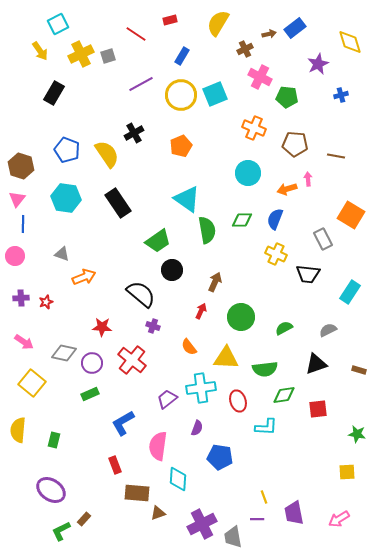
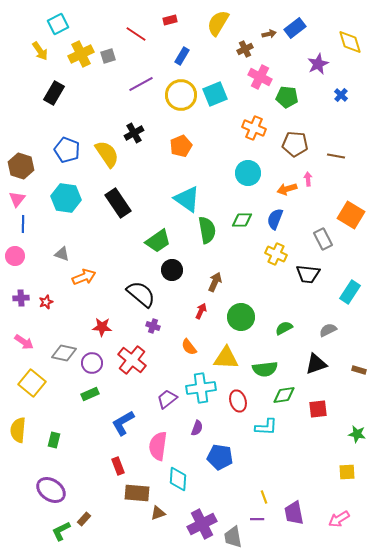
blue cross at (341, 95): rotated 32 degrees counterclockwise
red rectangle at (115, 465): moved 3 px right, 1 px down
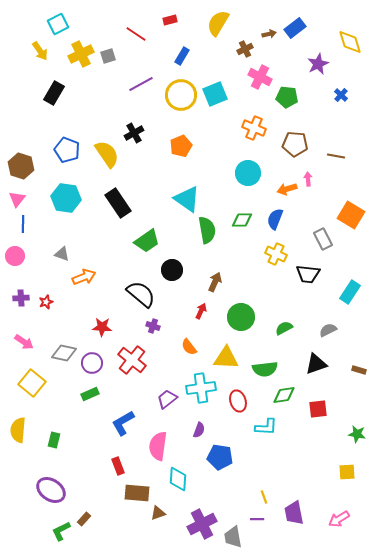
green trapezoid at (158, 241): moved 11 px left
purple semicircle at (197, 428): moved 2 px right, 2 px down
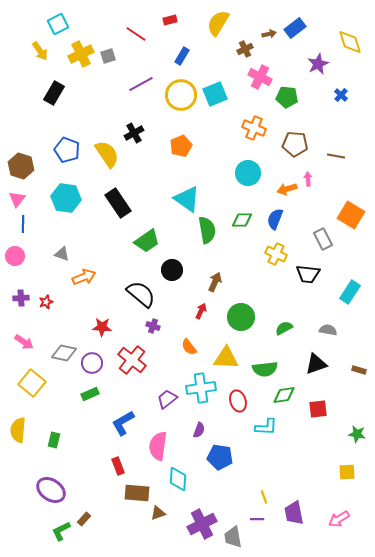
gray semicircle at (328, 330): rotated 36 degrees clockwise
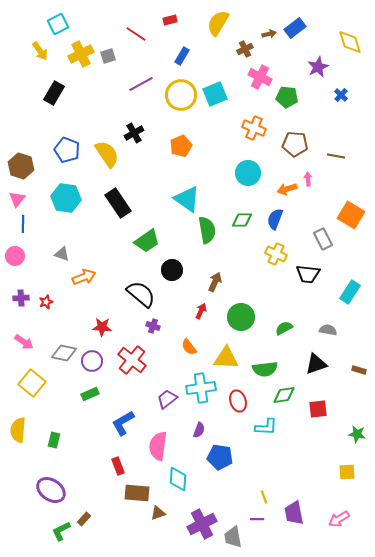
purple star at (318, 64): moved 3 px down
purple circle at (92, 363): moved 2 px up
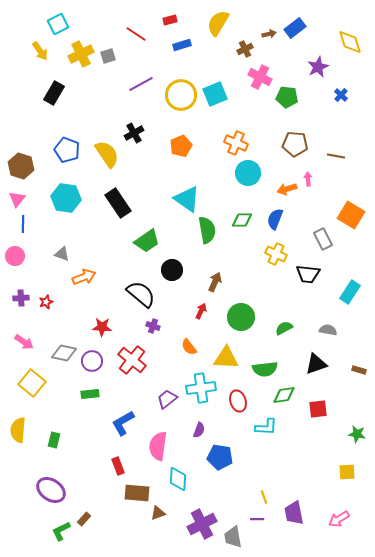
blue rectangle at (182, 56): moved 11 px up; rotated 42 degrees clockwise
orange cross at (254, 128): moved 18 px left, 15 px down
green rectangle at (90, 394): rotated 18 degrees clockwise
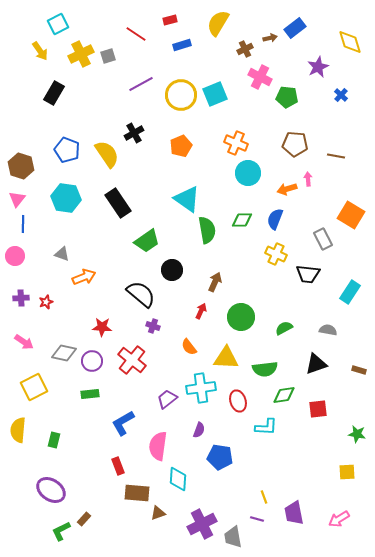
brown arrow at (269, 34): moved 1 px right, 4 px down
yellow square at (32, 383): moved 2 px right, 4 px down; rotated 24 degrees clockwise
purple line at (257, 519): rotated 16 degrees clockwise
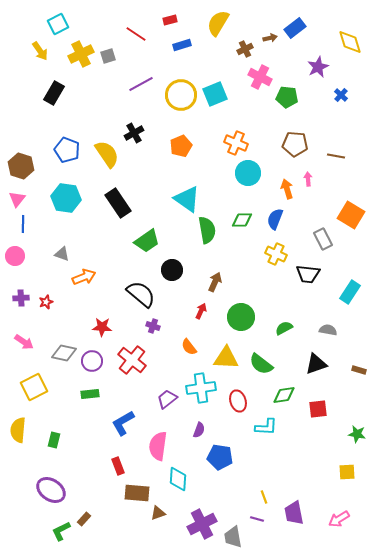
orange arrow at (287, 189): rotated 90 degrees clockwise
green semicircle at (265, 369): moved 4 px left, 5 px up; rotated 45 degrees clockwise
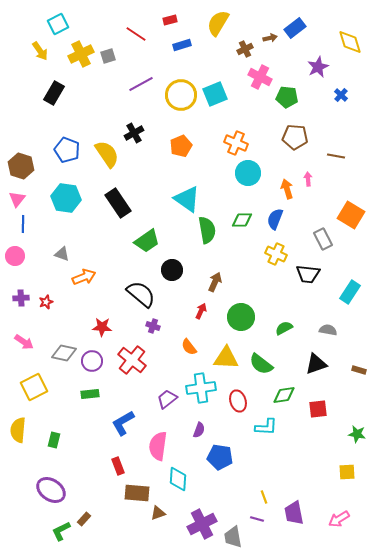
brown pentagon at (295, 144): moved 7 px up
